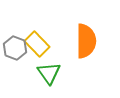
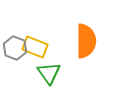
yellow rectangle: moved 2 px left, 3 px down; rotated 25 degrees counterclockwise
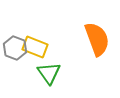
orange semicircle: moved 11 px right, 2 px up; rotated 20 degrees counterclockwise
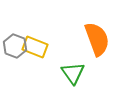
gray hexagon: moved 2 px up
green triangle: moved 24 px right
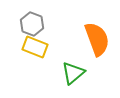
gray hexagon: moved 17 px right, 22 px up
green triangle: rotated 25 degrees clockwise
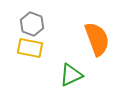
yellow rectangle: moved 5 px left, 1 px down; rotated 10 degrees counterclockwise
green triangle: moved 2 px left, 2 px down; rotated 15 degrees clockwise
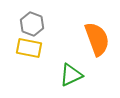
yellow rectangle: moved 1 px left
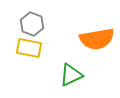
orange semicircle: rotated 100 degrees clockwise
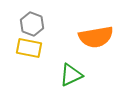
orange semicircle: moved 1 px left, 2 px up
